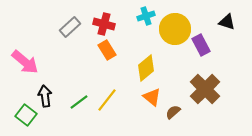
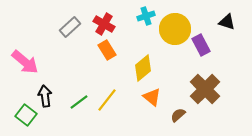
red cross: rotated 15 degrees clockwise
yellow diamond: moved 3 px left
brown semicircle: moved 5 px right, 3 px down
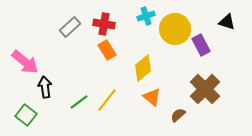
red cross: rotated 20 degrees counterclockwise
black arrow: moved 9 px up
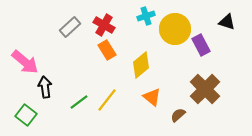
red cross: moved 1 px down; rotated 20 degrees clockwise
yellow diamond: moved 2 px left, 3 px up
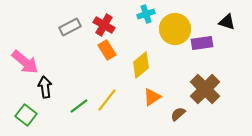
cyan cross: moved 2 px up
gray rectangle: rotated 15 degrees clockwise
purple rectangle: moved 1 px right, 2 px up; rotated 70 degrees counterclockwise
orange triangle: rotated 48 degrees clockwise
green line: moved 4 px down
brown semicircle: moved 1 px up
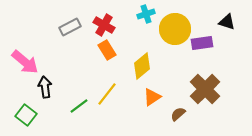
yellow diamond: moved 1 px right, 1 px down
yellow line: moved 6 px up
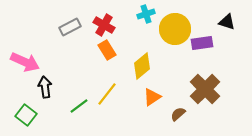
pink arrow: rotated 16 degrees counterclockwise
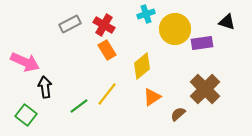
gray rectangle: moved 3 px up
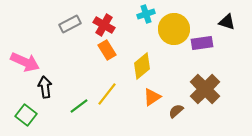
yellow circle: moved 1 px left
brown semicircle: moved 2 px left, 3 px up
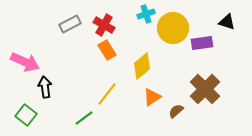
yellow circle: moved 1 px left, 1 px up
green line: moved 5 px right, 12 px down
